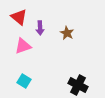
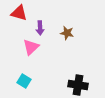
red triangle: moved 4 px up; rotated 24 degrees counterclockwise
brown star: rotated 16 degrees counterclockwise
pink triangle: moved 8 px right, 1 px down; rotated 24 degrees counterclockwise
black cross: rotated 18 degrees counterclockwise
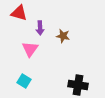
brown star: moved 4 px left, 3 px down
pink triangle: moved 1 px left, 2 px down; rotated 12 degrees counterclockwise
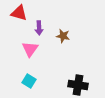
purple arrow: moved 1 px left
cyan square: moved 5 px right
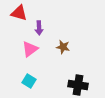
brown star: moved 11 px down
pink triangle: rotated 18 degrees clockwise
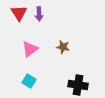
red triangle: rotated 42 degrees clockwise
purple arrow: moved 14 px up
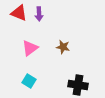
red triangle: rotated 36 degrees counterclockwise
pink triangle: moved 1 px up
